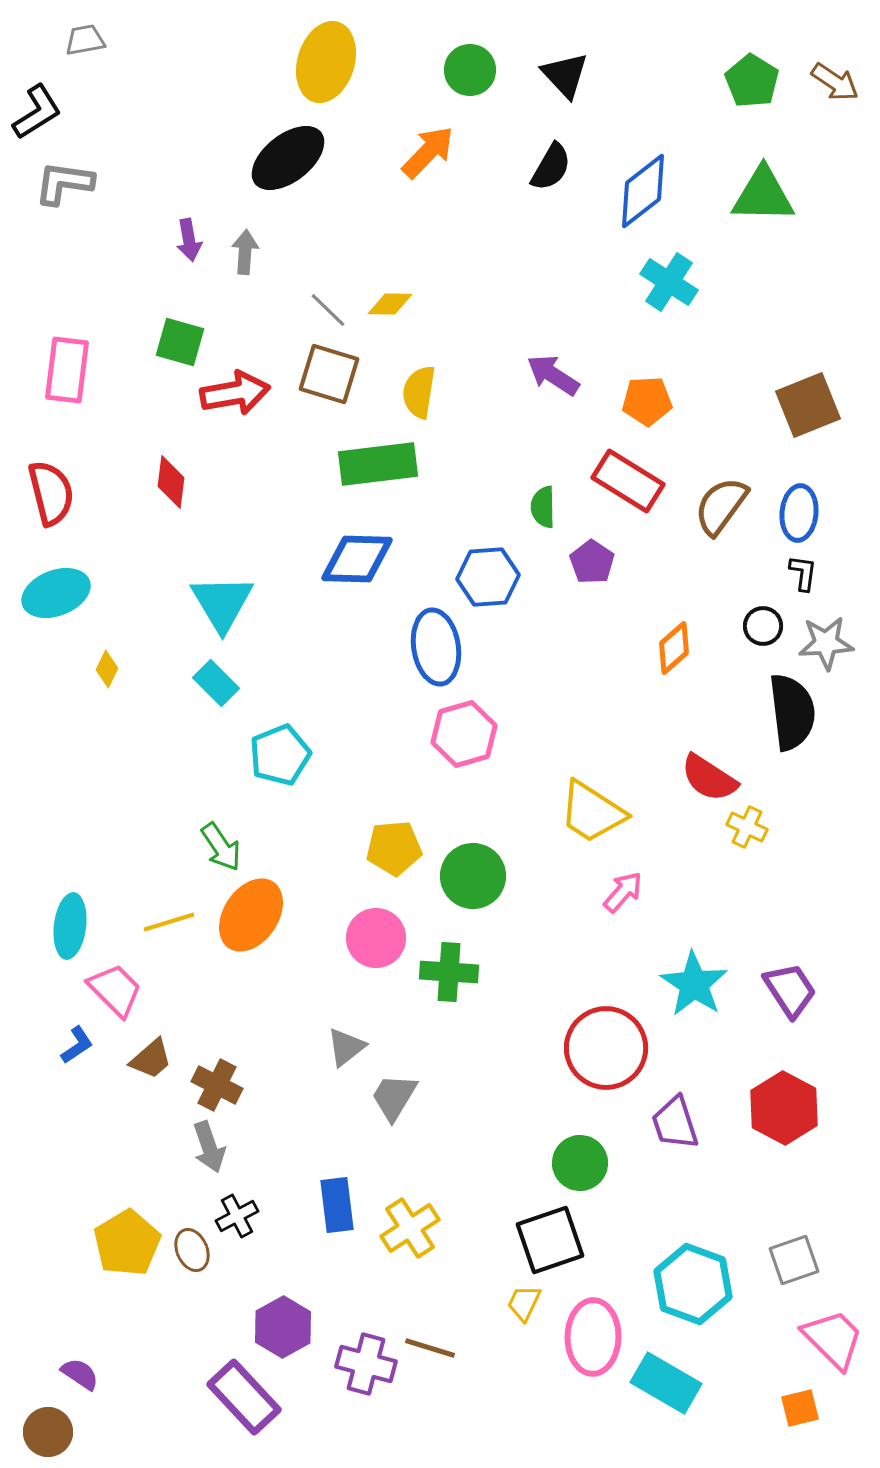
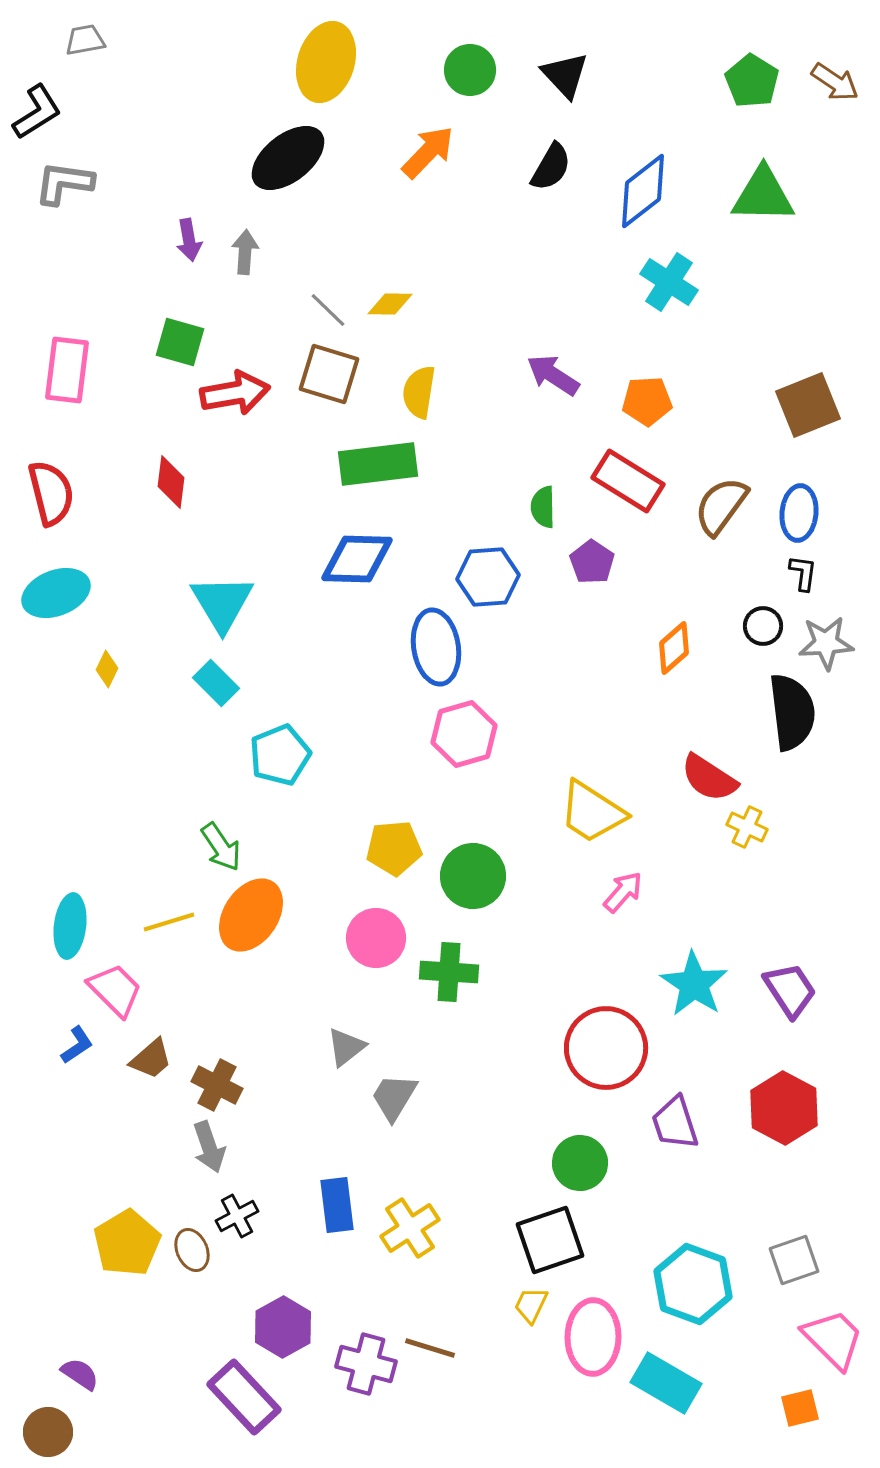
yellow trapezoid at (524, 1303): moved 7 px right, 2 px down
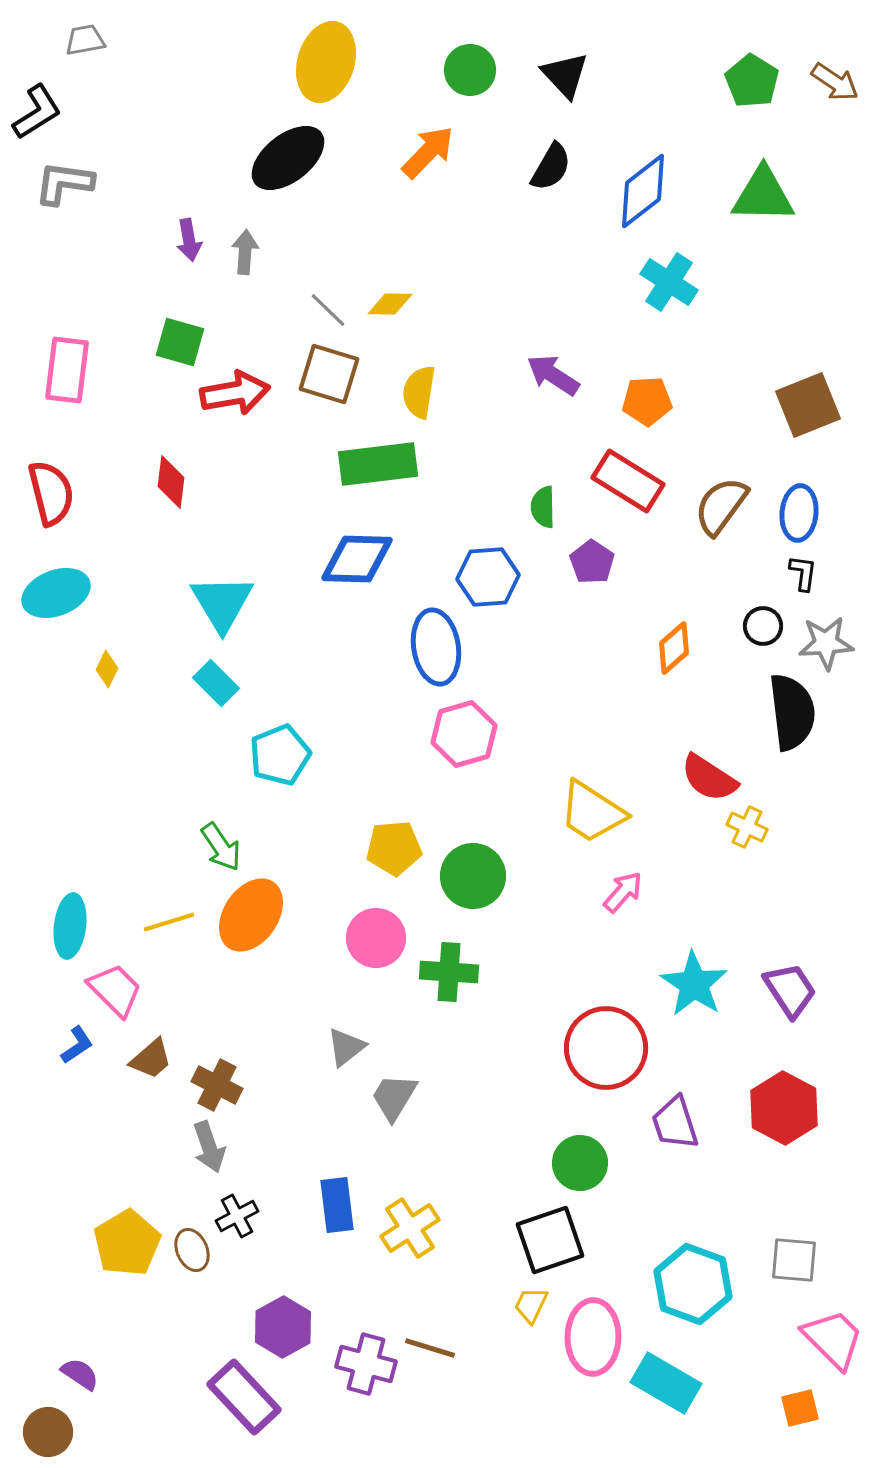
gray square at (794, 1260): rotated 24 degrees clockwise
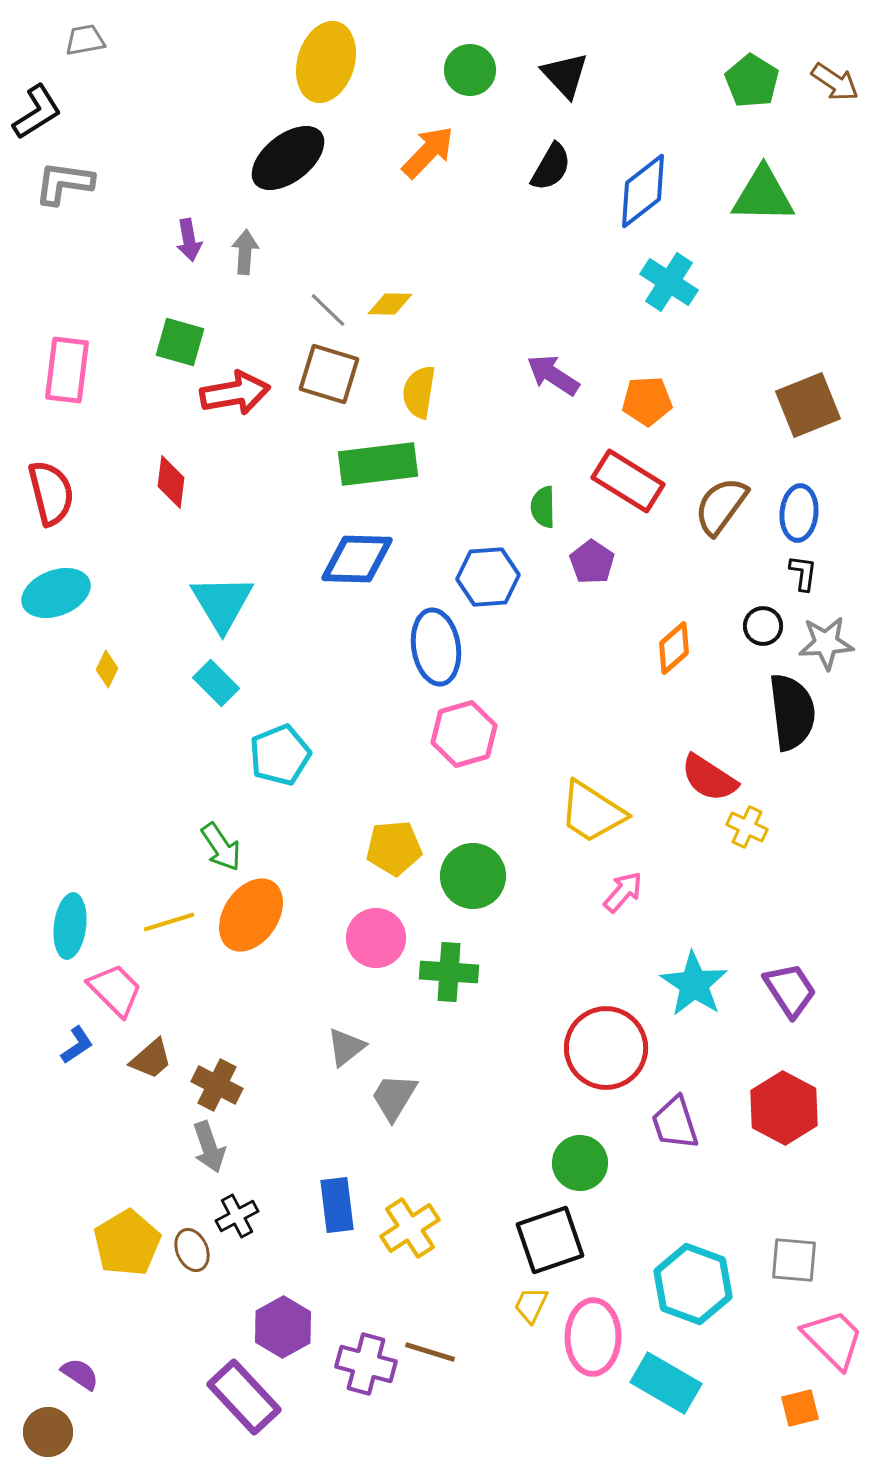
brown line at (430, 1348): moved 4 px down
